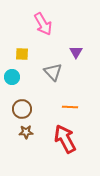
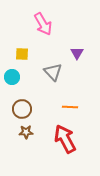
purple triangle: moved 1 px right, 1 px down
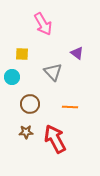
purple triangle: rotated 24 degrees counterclockwise
brown circle: moved 8 px right, 5 px up
red arrow: moved 10 px left
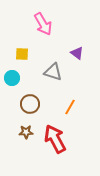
gray triangle: rotated 30 degrees counterclockwise
cyan circle: moved 1 px down
orange line: rotated 63 degrees counterclockwise
